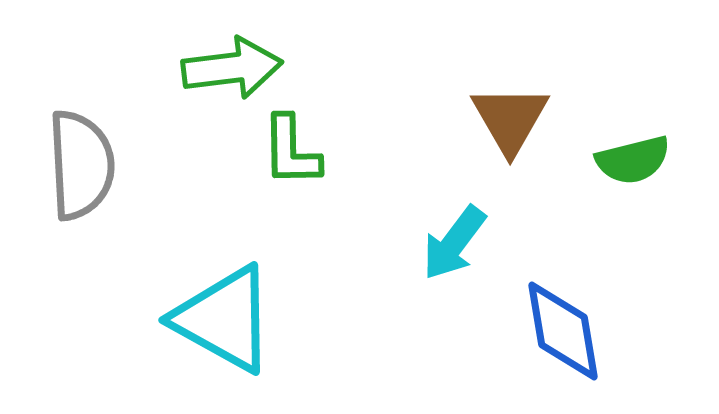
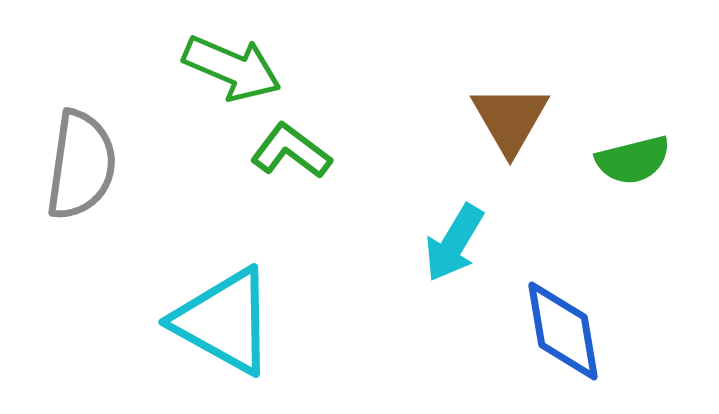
green arrow: rotated 30 degrees clockwise
green L-shape: rotated 128 degrees clockwise
gray semicircle: rotated 11 degrees clockwise
cyan arrow: rotated 6 degrees counterclockwise
cyan triangle: moved 2 px down
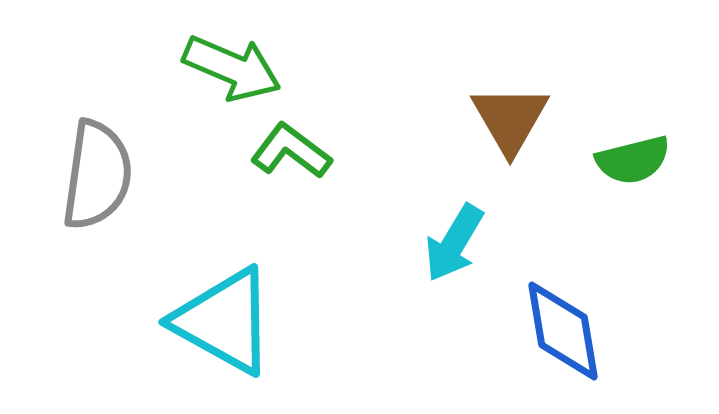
gray semicircle: moved 16 px right, 10 px down
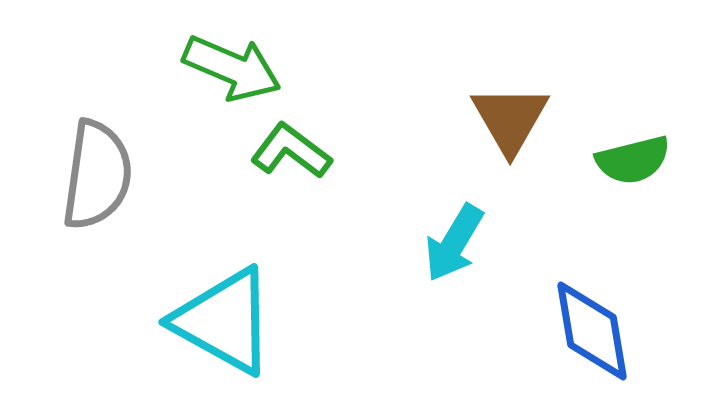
blue diamond: moved 29 px right
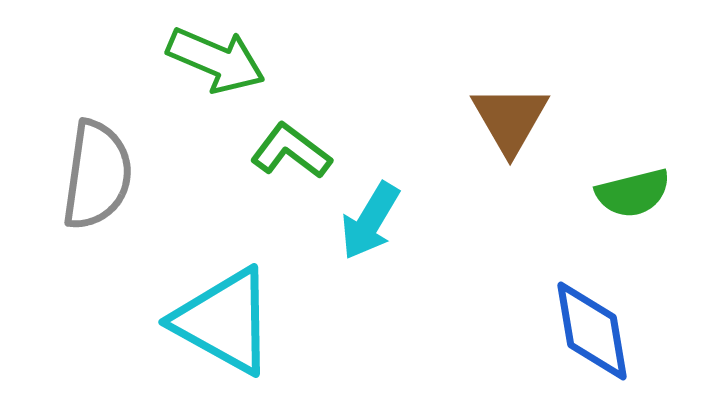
green arrow: moved 16 px left, 8 px up
green semicircle: moved 33 px down
cyan arrow: moved 84 px left, 22 px up
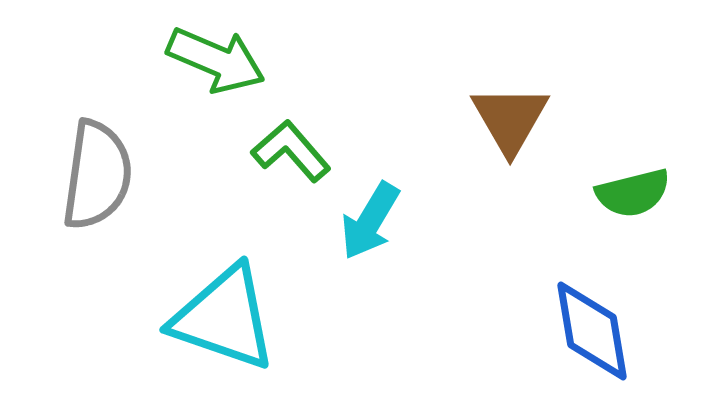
green L-shape: rotated 12 degrees clockwise
cyan triangle: moved 3 px up; rotated 10 degrees counterclockwise
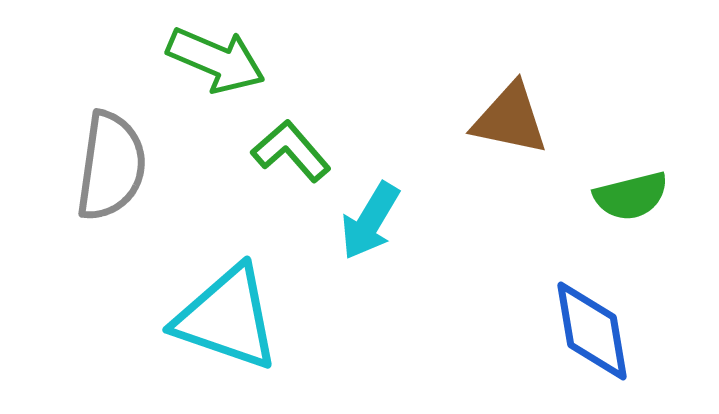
brown triangle: rotated 48 degrees counterclockwise
gray semicircle: moved 14 px right, 9 px up
green semicircle: moved 2 px left, 3 px down
cyan triangle: moved 3 px right
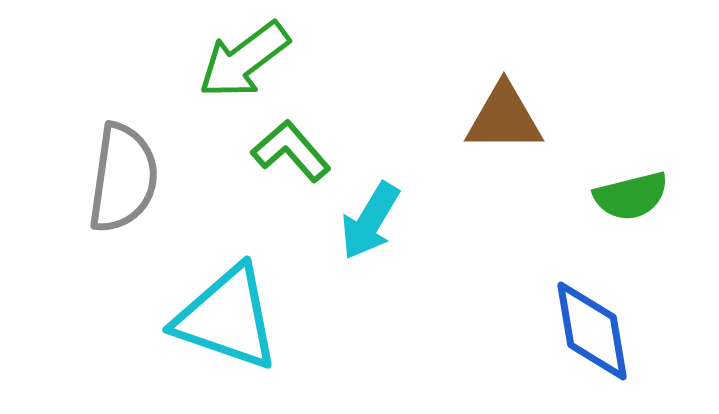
green arrow: moved 28 px right; rotated 120 degrees clockwise
brown triangle: moved 6 px left, 1 px up; rotated 12 degrees counterclockwise
gray semicircle: moved 12 px right, 12 px down
